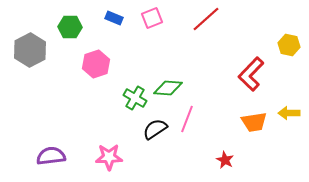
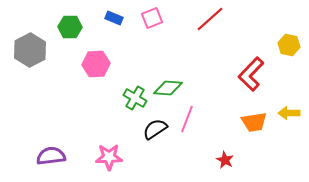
red line: moved 4 px right
pink hexagon: rotated 16 degrees clockwise
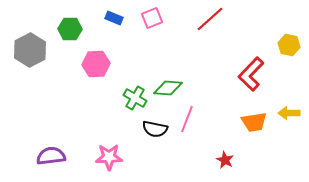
green hexagon: moved 2 px down
black semicircle: rotated 135 degrees counterclockwise
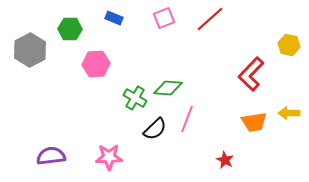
pink square: moved 12 px right
black semicircle: rotated 55 degrees counterclockwise
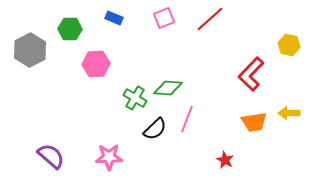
purple semicircle: rotated 48 degrees clockwise
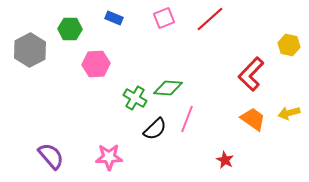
yellow arrow: rotated 15 degrees counterclockwise
orange trapezoid: moved 1 px left, 3 px up; rotated 136 degrees counterclockwise
purple semicircle: rotated 8 degrees clockwise
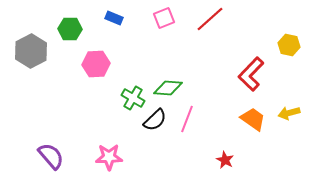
gray hexagon: moved 1 px right, 1 px down
green cross: moved 2 px left
black semicircle: moved 9 px up
